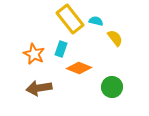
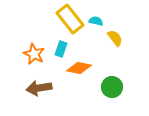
orange diamond: rotated 10 degrees counterclockwise
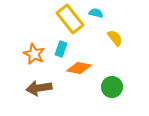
cyan semicircle: moved 8 px up
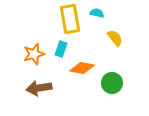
cyan semicircle: moved 1 px right
yellow rectangle: rotated 28 degrees clockwise
orange star: rotated 30 degrees clockwise
orange diamond: moved 3 px right
green circle: moved 4 px up
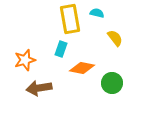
orange star: moved 9 px left, 6 px down
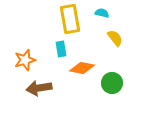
cyan semicircle: moved 5 px right
cyan rectangle: rotated 28 degrees counterclockwise
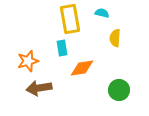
yellow semicircle: rotated 138 degrees counterclockwise
cyan rectangle: moved 1 px right, 1 px up
orange star: moved 3 px right, 1 px down
orange diamond: rotated 20 degrees counterclockwise
green circle: moved 7 px right, 7 px down
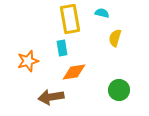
yellow semicircle: rotated 12 degrees clockwise
orange diamond: moved 8 px left, 4 px down
brown arrow: moved 12 px right, 9 px down
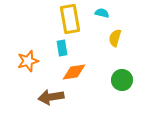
green circle: moved 3 px right, 10 px up
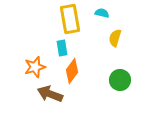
orange star: moved 7 px right, 6 px down
orange diamond: moved 2 px left, 1 px up; rotated 45 degrees counterclockwise
green circle: moved 2 px left
brown arrow: moved 1 px left, 3 px up; rotated 30 degrees clockwise
